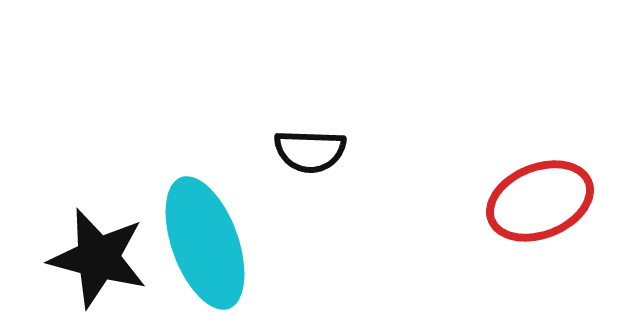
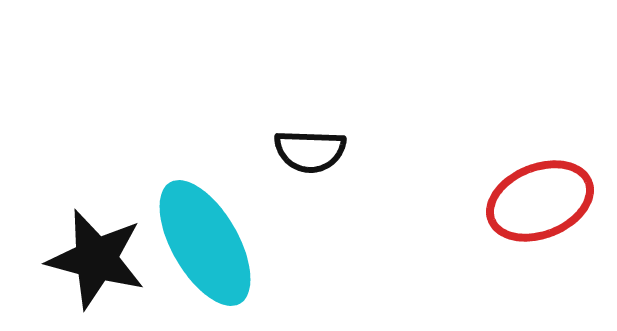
cyan ellipse: rotated 10 degrees counterclockwise
black star: moved 2 px left, 1 px down
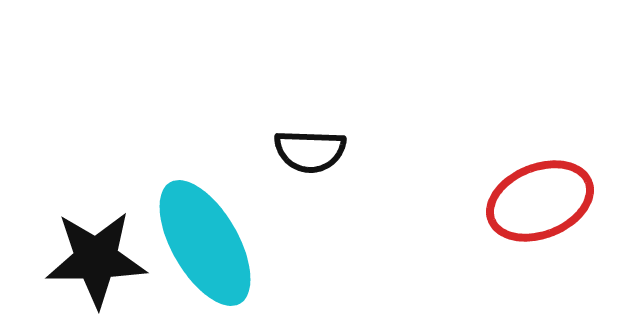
black star: rotated 16 degrees counterclockwise
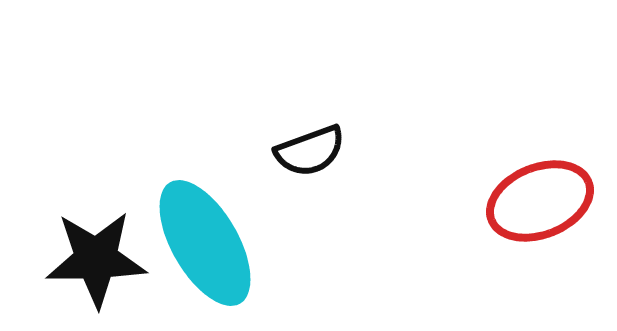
black semicircle: rotated 22 degrees counterclockwise
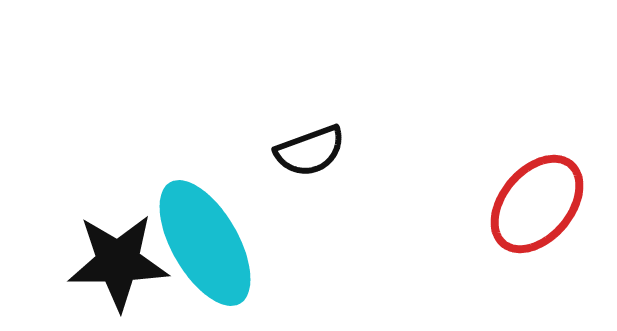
red ellipse: moved 3 px left, 3 px down; rotated 28 degrees counterclockwise
black star: moved 22 px right, 3 px down
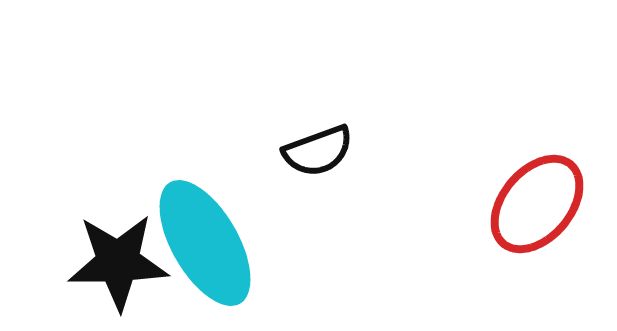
black semicircle: moved 8 px right
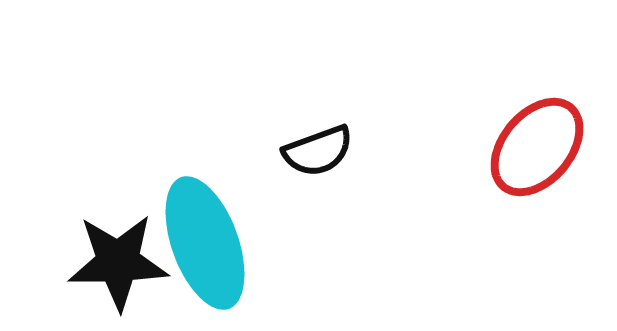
red ellipse: moved 57 px up
cyan ellipse: rotated 10 degrees clockwise
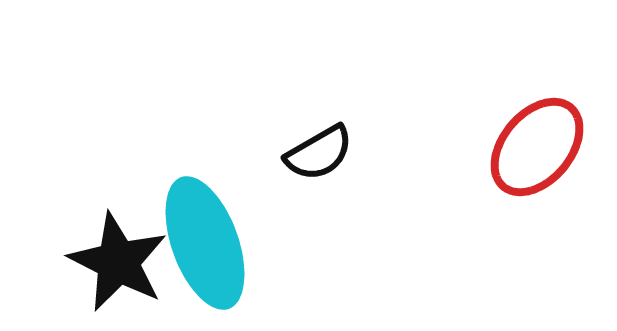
black semicircle: moved 1 px right, 2 px down; rotated 10 degrees counterclockwise
black star: rotated 28 degrees clockwise
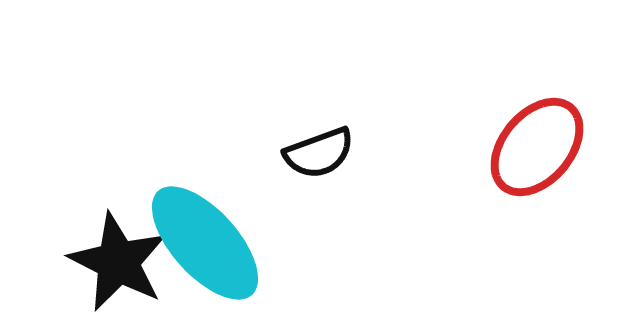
black semicircle: rotated 10 degrees clockwise
cyan ellipse: rotated 22 degrees counterclockwise
